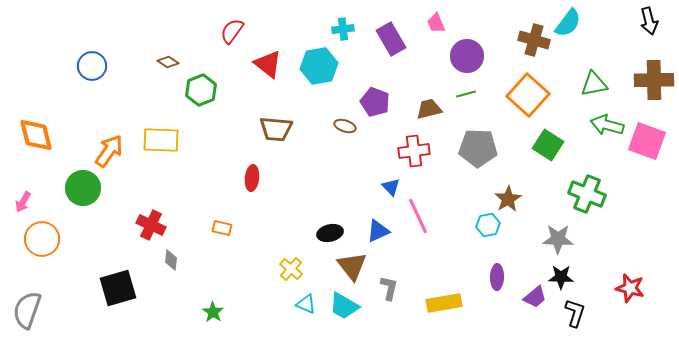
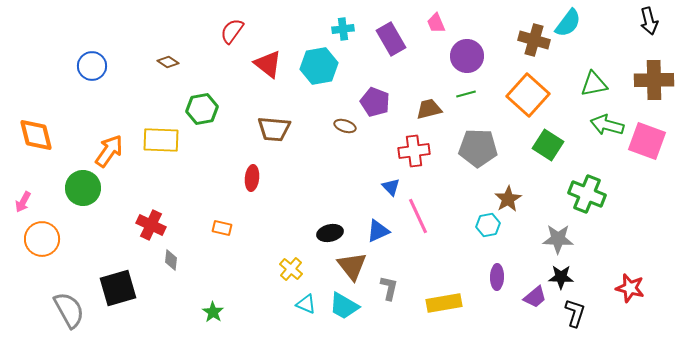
green hexagon at (201, 90): moved 1 px right, 19 px down; rotated 12 degrees clockwise
brown trapezoid at (276, 129): moved 2 px left
gray semicircle at (27, 310): moved 42 px right; rotated 132 degrees clockwise
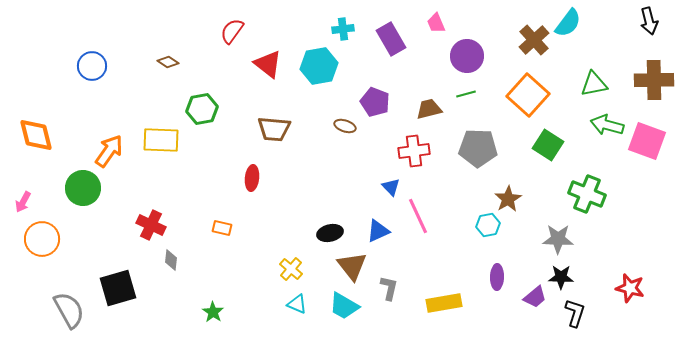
brown cross at (534, 40): rotated 32 degrees clockwise
cyan triangle at (306, 304): moved 9 px left
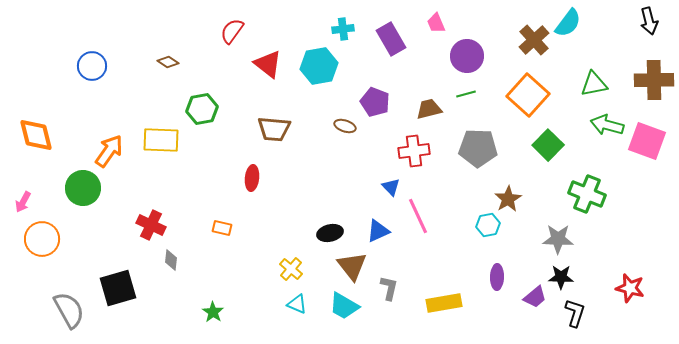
green square at (548, 145): rotated 12 degrees clockwise
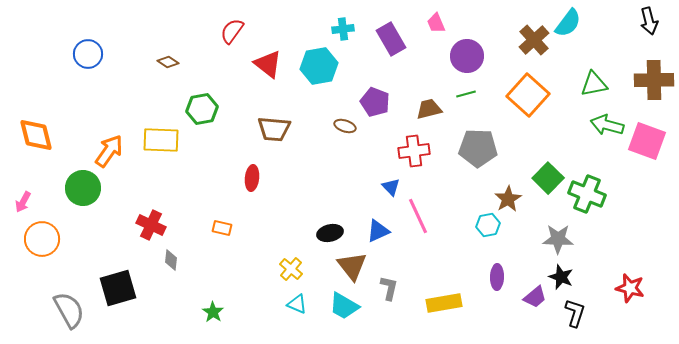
blue circle at (92, 66): moved 4 px left, 12 px up
green square at (548, 145): moved 33 px down
black star at (561, 277): rotated 20 degrees clockwise
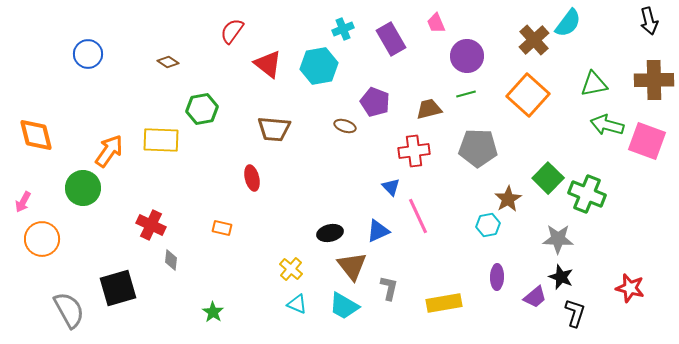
cyan cross at (343, 29): rotated 15 degrees counterclockwise
red ellipse at (252, 178): rotated 20 degrees counterclockwise
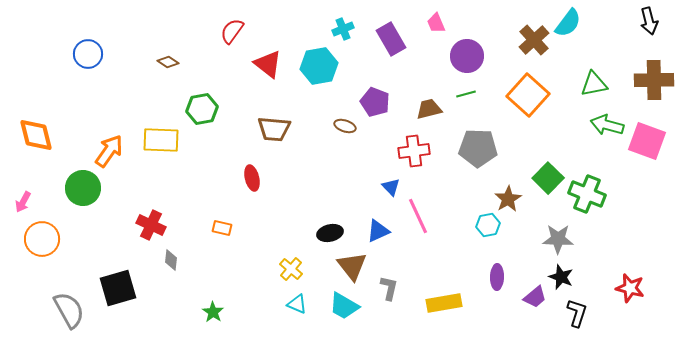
black L-shape at (575, 313): moved 2 px right
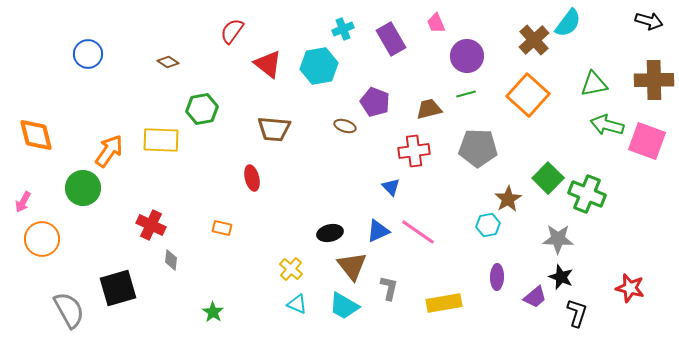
black arrow at (649, 21): rotated 60 degrees counterclockwise
pink line at (418, 216): moved 16 px down; rotated 30 degrees counterclockwise
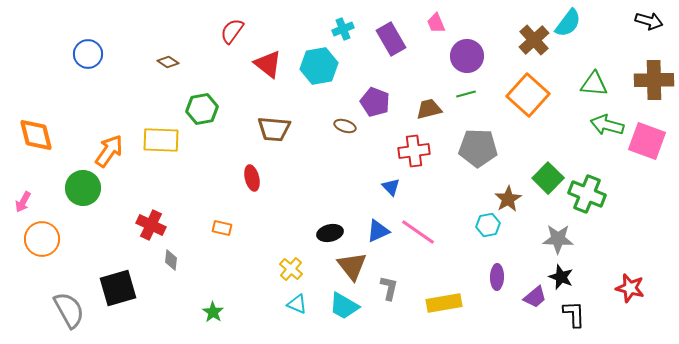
green triangle at (594, 84): rotated 16 degrees clockwise
black L-shape at (577, 313): moved 3 px left, 1 px down; rotated 20 degrees counterclockwise
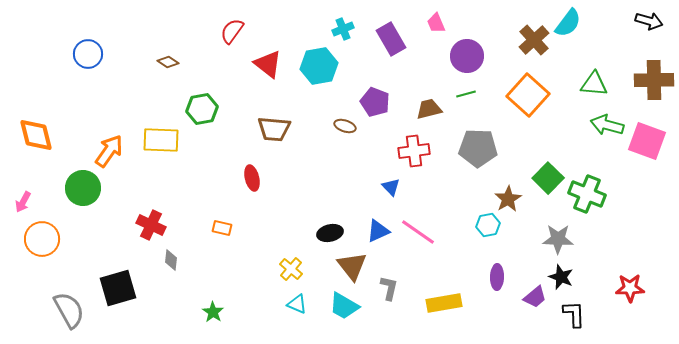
red star at (630, 288): rotated 16 degrees counterclockwise
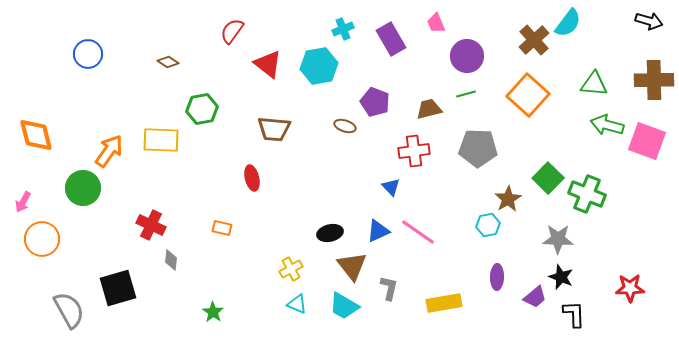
yellow cross at (291, 269): rotated 20 degrees clockwise
